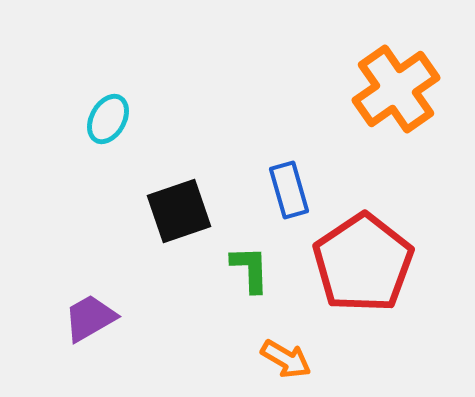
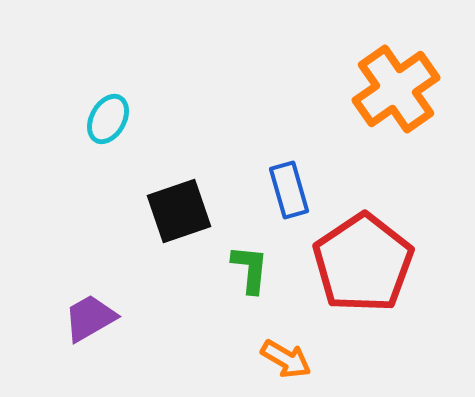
green L-shape: rotated 8 degrees clockwise
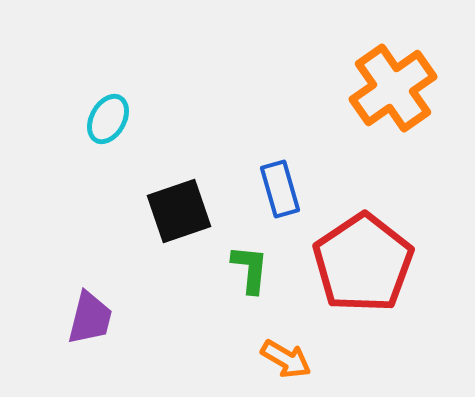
orange cross: moved 3 px left, 1 px up
blue rectangle: moved 9 px left, 1 px up
purple trapezoid: rotated 134 degrees clockwise
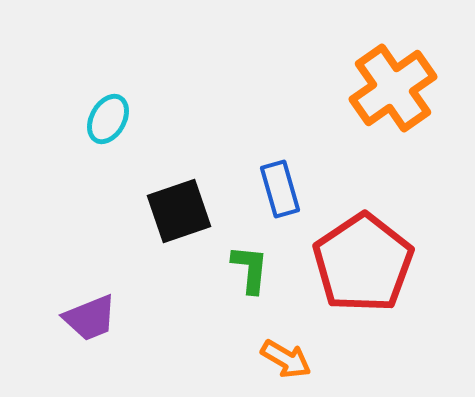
purple trapezoid: rotated 54 degrees clockwise
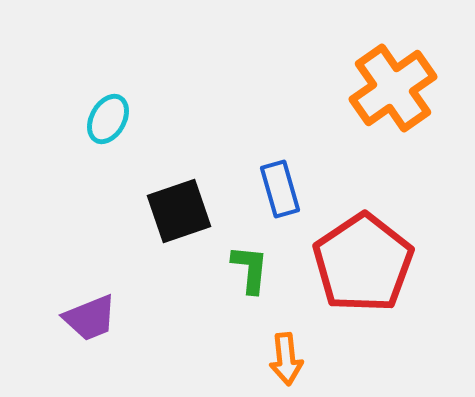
orange arrow: rotated 54 degrees clockwise
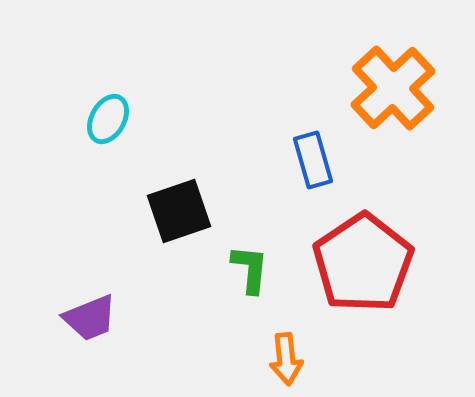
orange cross: rotated 8 degrees counterclockwise
blue rectangle: moved 33 px right, 29 px up
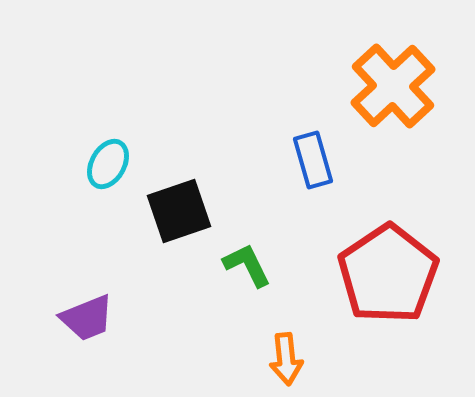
orange cross: moved 2 px up
cyan ellipse: moved 45 px down
red pentagon: moved 25 px right, 11 px down
green L-shape: moved 3 px left, 4 px up; rotated 32 degrees counterclockwise
purple trapezoid: moved 3 px left
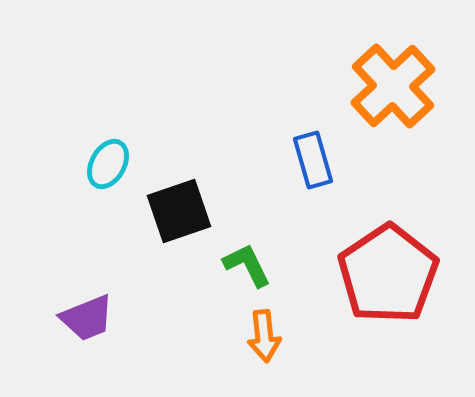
orange arrow: moved 22 px left, 23 px up
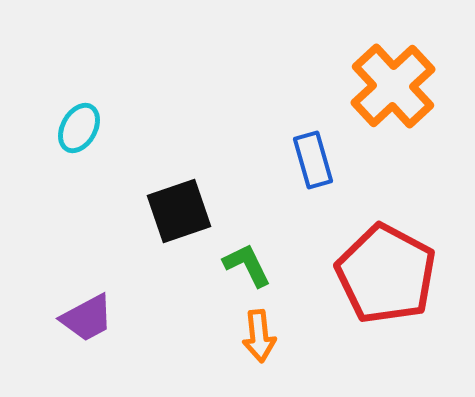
cyan ellipse: moved 29 px left, 36 px up
red pentagon: moved 2 px left; rotated 10 degrees counterclockwise
purple trapezoid: rotated 6 degrees counterclockwise
orange arrow: moved 5 px left
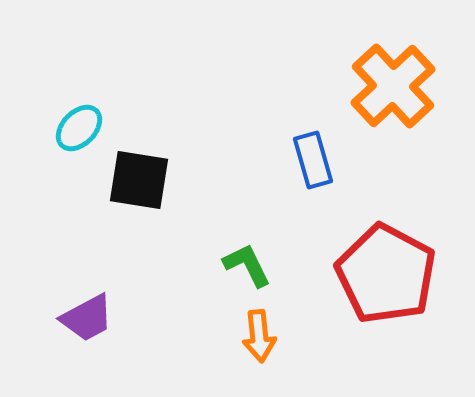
cyan ellipse: rotated 15 degrees clockwise
black square: moved 40 px left, 31 px up; rotated 28 degrees clockwise
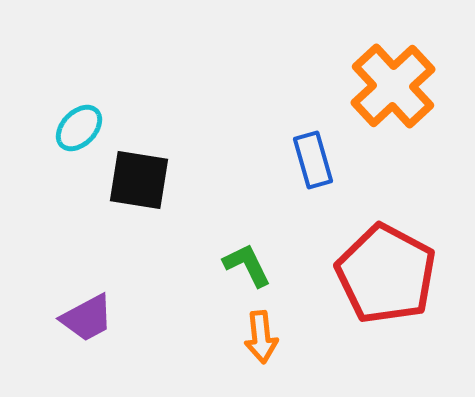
orange arrow: moved 2 px right, 1 px down
